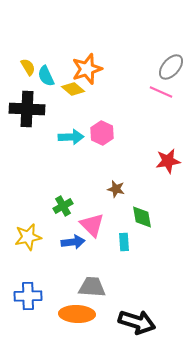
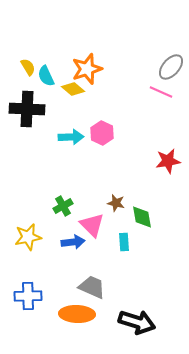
brown star: moved 14 px down
gray trapezoid: rotated 20 degrees clockwise
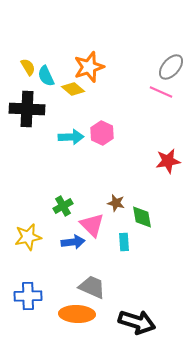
orange star: moved 2 px right, 2 px up
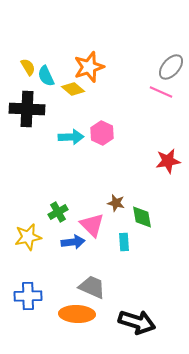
green cross: moved 5 px left, 6 px down
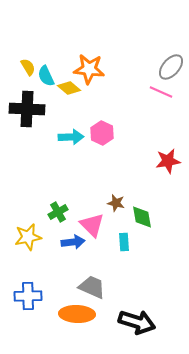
orange star: moved 2 px down; rotated 24 degrees clockwise
yellow diamond: moved 4 px left, 1 px up
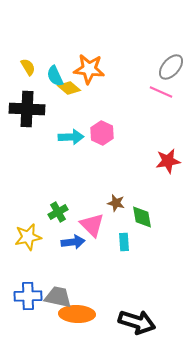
cyan semicircle: moved 9 px right
gray trapezoid: moved 34 px left, 10 px down; rotated 12 degrees counterclockwise
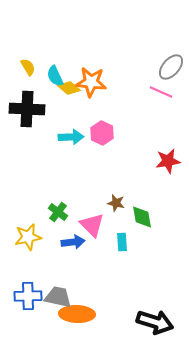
orange star: moved 2 px right, 13 px down
green cross: rotated 24 degrees counterclockwise
cyan rectangle: moved 2 px left
black arrow: moved 18 px right
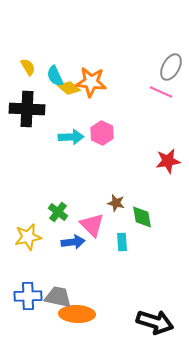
gray ellipse: rotated 12 degrees counterclockwise
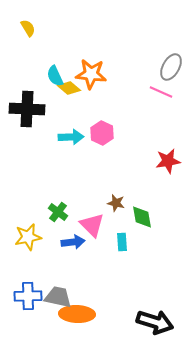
yellow semicircle: moved 39 px up
orange star: moved 8 px up
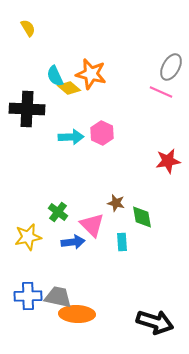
orange star: rotated 8 degrees clockwise
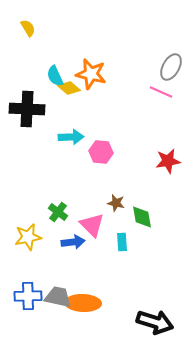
pink hexagon: moved 1 px left, 19 px down; rotated 20 degrees counterclockwise
orange ellipse: moved 6 px right, 11 px up
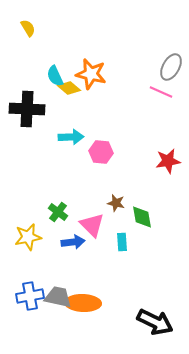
blue cross: moved 2 px right; rotated 8 degrees counterclockwise
black arrow: rotated 9 degrees clockwise
